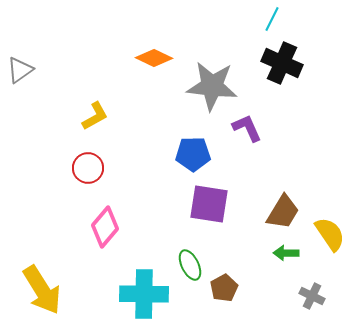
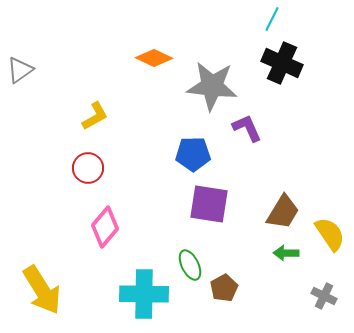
gray cross: moved 12 px right
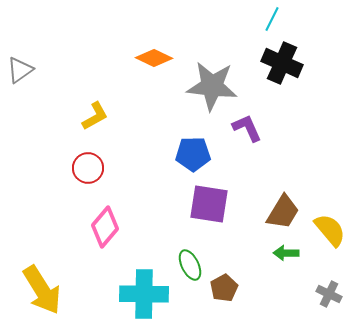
yellow semicircle: moved 4 px up; rotated 6 degrees counterclockwise
gray cross: moved 5 px right, 2 px up
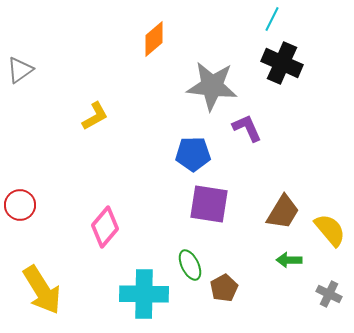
orange diamond: moved 19 px up; rotated 66 degrees counterclockwise
red circle: moved 68 px left, 37 px down
green arrow: moved 3 px right, 7 px down
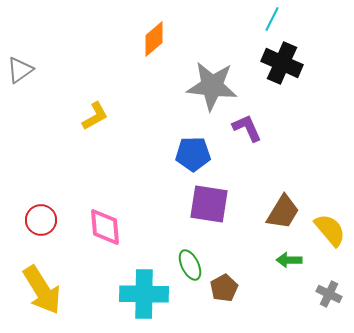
red circle: moved 21 px right, 15 px down
pink diamond: rotated 45 degrees counterclockwise
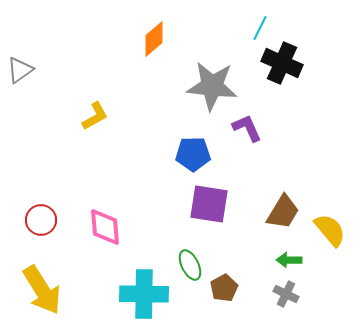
cyan line: moved 12 px left, 9 px down
gray cross: moved 43 px left
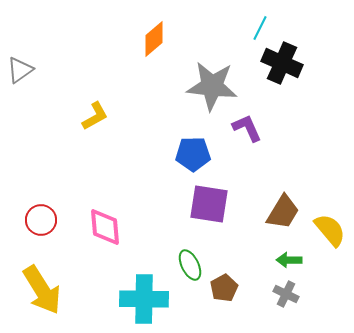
cyan cross: moved 5 px down
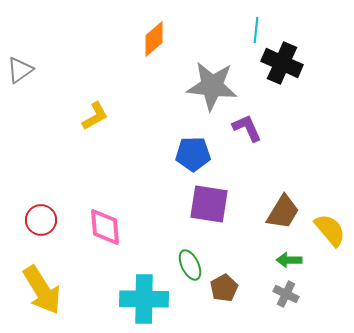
cyan line: moved 4 px left, 2 px down; rotated 20 degrees counterclockwise
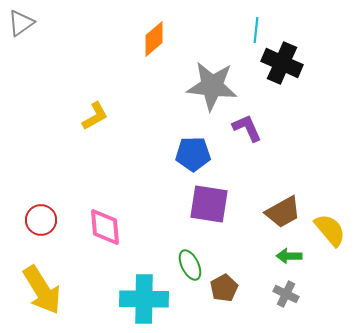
gray triangle: moved 1 px right, 47 px up
brown trapezoid: rotated 30 degrees clockwise
green arrow: moved 4 px up
